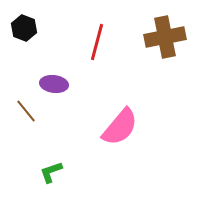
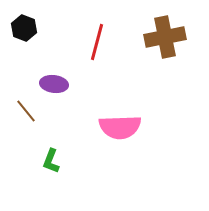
pink semicircle: rotated 48 degrees clockwise
green L-shape: moved 11 px up; rotated 50 degrees counterclockwise
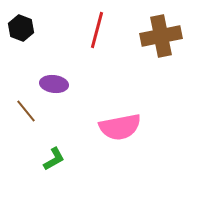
black hexagon: moved 3 px left
brown cross: moved 4 px left, 1 px up
red line: moved 12 px up
pink semicircle: rotated 9 degrees counterclockwise
green L-shape: moved 3 px right, 2 px up; rotated 140 degrees counterclockwise
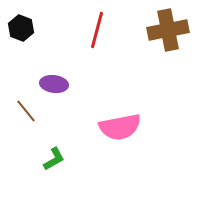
brown cross: moved 7 px right, 6 px up
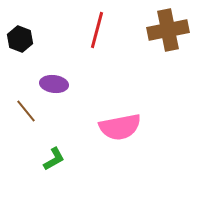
black hexagon: moved 1 px left, 11 px down
